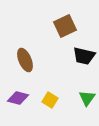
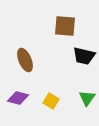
brown square: rotated 30 degrees clockwise
yellow square: moved 1 px right, 1 px down
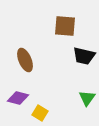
yellow square: moved 11 px left, 12 px down
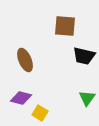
purple diamond: moved 3 px right
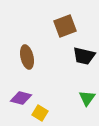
brown square: rotated 25 degrees counterclockwise
brown ellipse: moved 2 px right, 3 px up; rotated 10 degrees clockwise
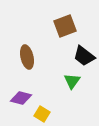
black trapezoid: rotated 25 degrees clockwise
green triangle: moved 15 px left, 17 px up
yellow square: moved 2 px right, 1 px down
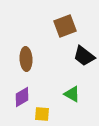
brown ellipse: moved 1 px left, 2 px down; rotated 10 degrees clockwise
green triangle: moved 13 px down; rotated 36 degrees counterclockwise
purple diamond: moved 1 px right, 1 px up; rotated 45 degrees counterclockwise
yellow square: rotated 28 degrees counterclockwise
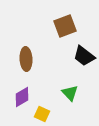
green triangle: moved 2 px left, 1 px up; rotated 18 degrees clockwise
yellow square: rotated 21 degrees clockwise
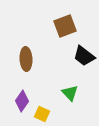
purple diamond: moved 4 px down; rotated 25 degrees counterclockwise
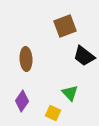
yellow square: moved 11 px right, 1 px up
